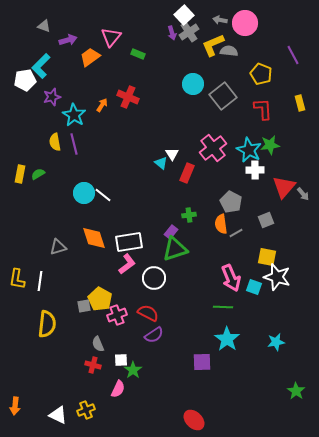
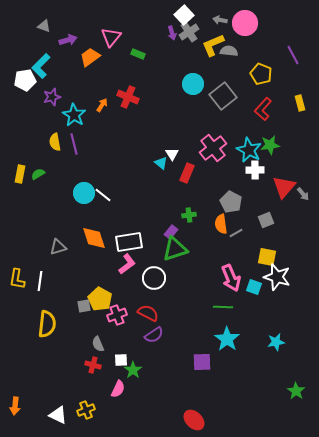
red L-shape at (263, 109): rotated 135 degrees counterclockwise
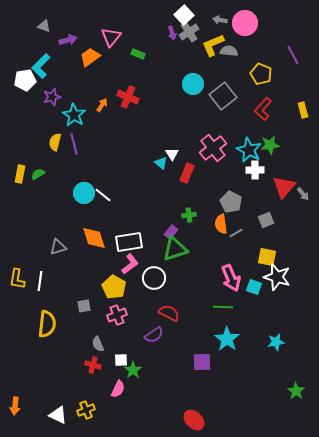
yellow rectangle at (300, 103): moved 3 px right, 7 px down
yellow semicircle at (55, 142): rotated 24 degrees clockwise
pink L-shape at (127, 264): moved 3 px right
yellow pentagon at (100, 299): moved 14 px right, 12 px up
red semicircle at (148, 313): moved 21 px right
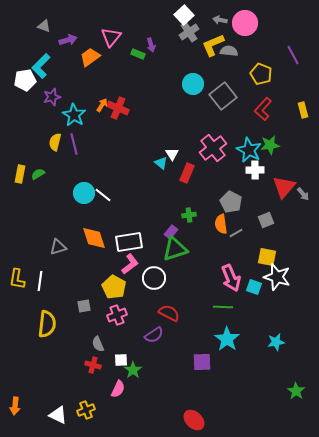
purple arrow at (172, 33): moved 21 px left, 12 px down
red cross at (128, 97): moved 10 px left, 11 px down
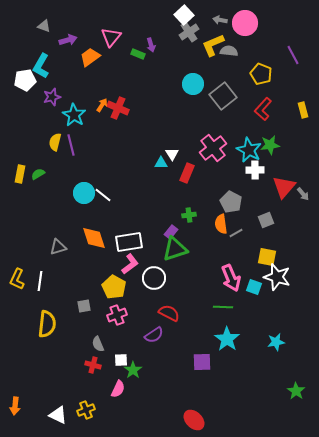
cyan L-shape at (41, 66): rotated 15 degrees counterclockwise
purple line at (74, 144): moved 3 px left, 1 px down
cyan triangle at (161, 163): rotated 40 degrees counterclockwise
yellow L-shape at (17, 279): rotated 15 degrees clockwise
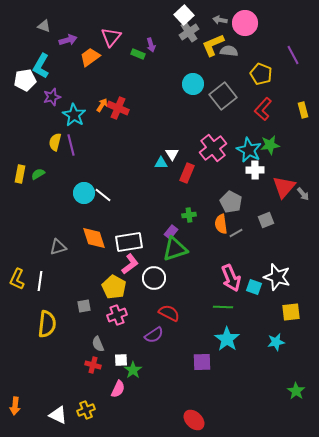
yellow square at (267, 257): moved 24 px right, 55 px down; rotated 18 degrees counterclockwise
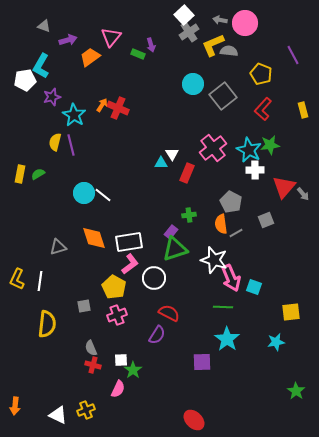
white star at (277, 277): moved 63 px left, 17 px up
purple semicircle at (154, 335): moved 3 px right; rotated 24 degrees counterclockwise
gray semicircle at (98, 344): moved 7 px left, 4 px down
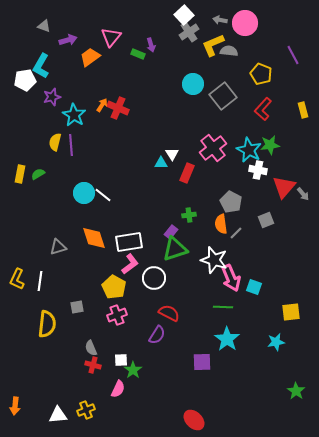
purple line at (71, 145): rotated 10 degrees clockwise
white cross at (255, 170): moved 3 px right; rotated 12 degrees clockwise
gray line at (236, 233): rotated 16 degrees counterclockwise
gray square at (84, 306): moved 7 px left, 1 px down
white triangle at (58, 415): rotated 30 degrees counterclockwise
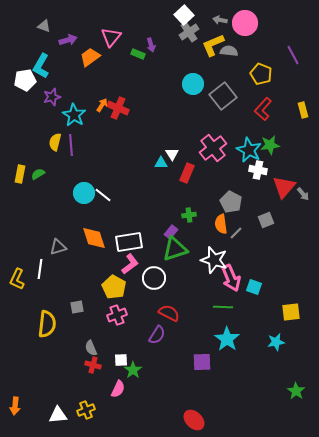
white line at (40, 281): moved 12 px up
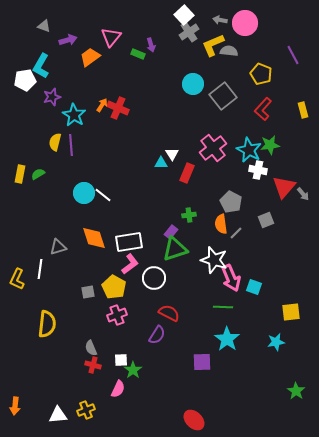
gray square at (77, 307): moved 11 px right, 15 px up
